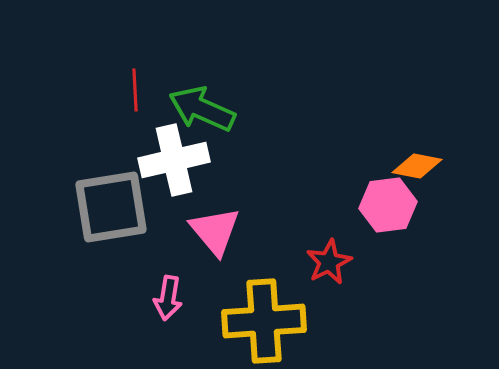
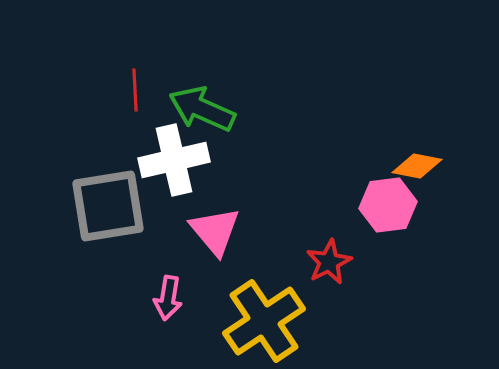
gray square: moved 3 px left, 1 px up
yellow cross: rotated 30 degrees counterclockwise
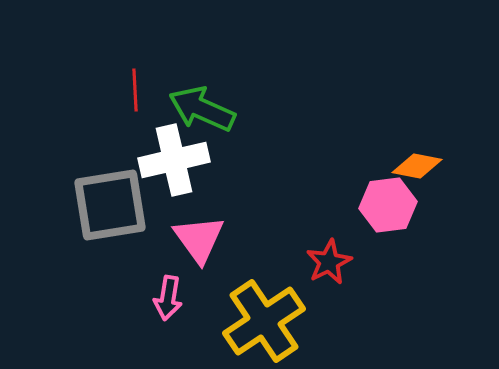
gray square: moved 2 px right, 1 px up
pink triangle: moved 16 px left, 8 px down; rotated 4 degrees clockwise
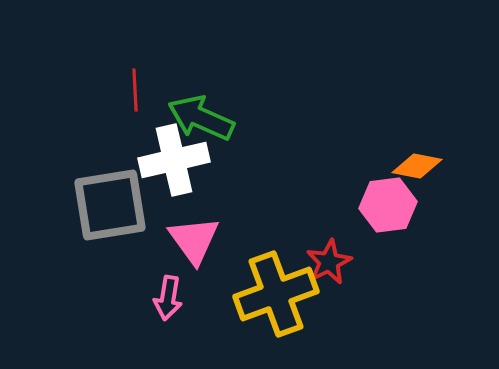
green arrow: moved 1 px left, 9 px down
pink triangle: moved 5 px left, 1 px down
yellow cross: moved 12 px right, 27 px up; rotated 14 degrees clockwise
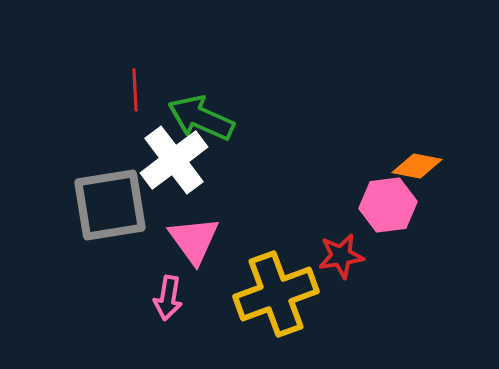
white cross: rotated 24 degrees counterclockwise
red star: moved 12 px right, 6 px up; rotated 18 degrees clockwise
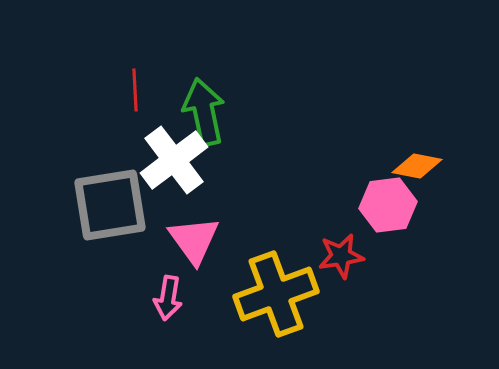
green arrow: moved 3 px right, 6 px up; rotated 54 degrees clockwise
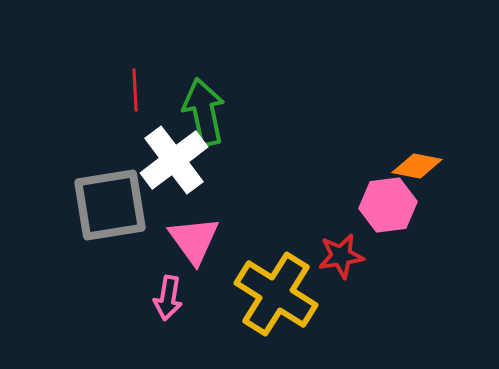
yellow cross: rotated 38 degrees counterclockwise
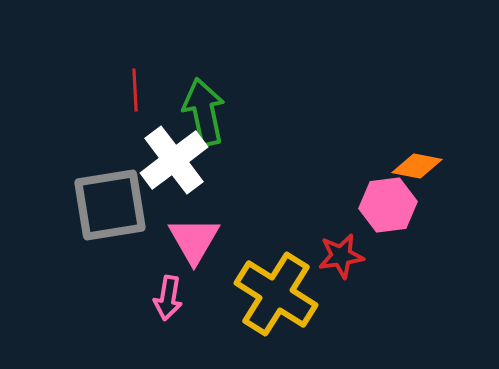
pink triangle: rotated 6 degrees clockwise
